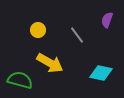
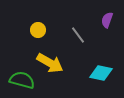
gray line: moved 1 px right
green semicircle: moved 2 px right
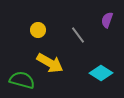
cyan diamond: rotated 20 degrees clockwise
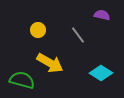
purple semicircle: moved 5 px left, 5 px up; rotated 84 degrees clockwise
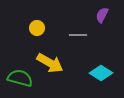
purple semicircle: rotated 77 degrees counterclockwise
yellow circle: moved 1 px left, 2 px up
gray line: rotated 54 degrees counterclockwise
green semicircle: moved 2 px left, 2 px up
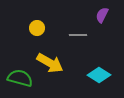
cyan diamond: moved 2 px left, 2 px down
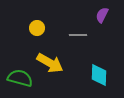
cyan diamond: rotated 60 degrees clockwise
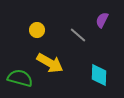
purple semicircle: moved 5 px down
yellow circle: moved 2 px down
gray line: rotated 42 degrees clockwise
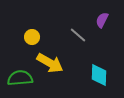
yellow circle: moved 5 px left, 7 px down
green semicircle: rotated 20 degrees counterclockwise
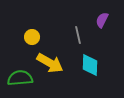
gray line: rotated 36 degrees clockwise
cyan diamond: moved 9 px left, 10 px up
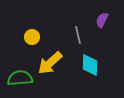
yellow arrow: rotated 108 degrees clockwise
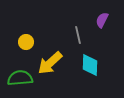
yellow circle: moved 6 px left, 5 px down
